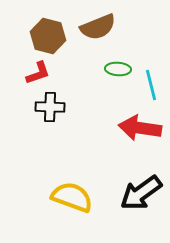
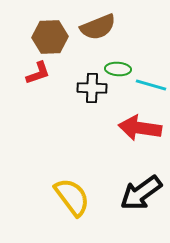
brown hexagon: moved 2 px right, 1 px down; rotated 16 degrees counterclockwise
cyan line: rotated 60 degrees counterclockwise
black cross: moved 42 px right, 19 px up
yellow semicircle: rotated 33 degrees clockwise
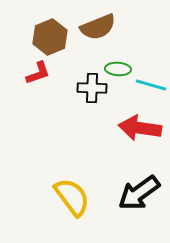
brown hexagon: rotated 20 degrees counterclockwise
black arrow: moved 2 px left
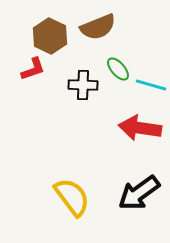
brown hexagon: moved 1 px up; rotated 12 degrees counterclockwise
green ellipse: rotated 45 degrees clockwise
red L-shape: moved 5 px left, 4 px up
black cross: moved 9 px left, 3 px up
